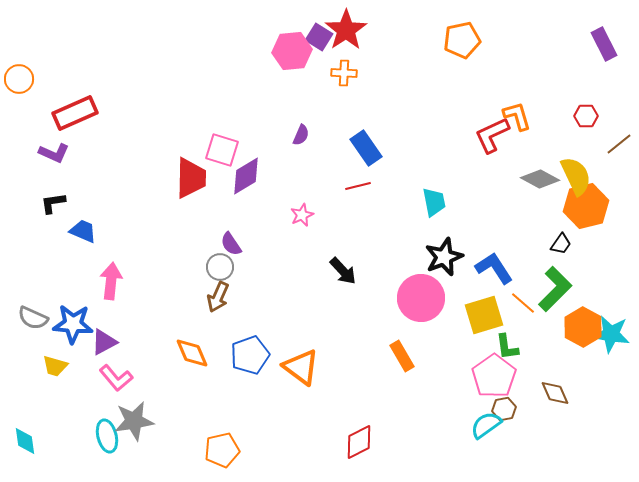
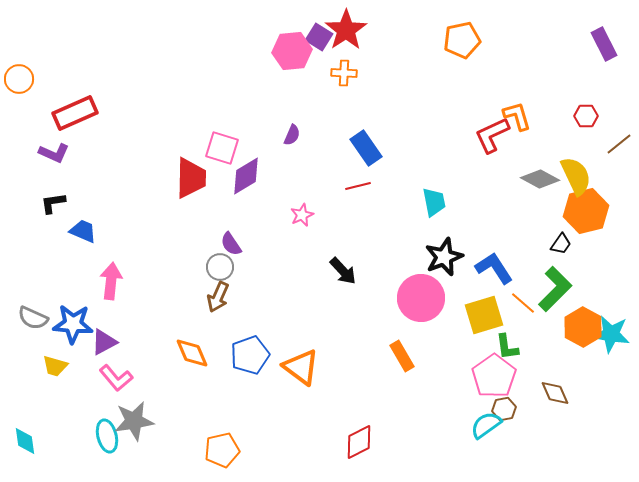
purple semicircle at (301, 135): moved 9 px left
pink square at (222, 150): moved 2 px up
orange hexagon at (586, 206): moved 5 px down
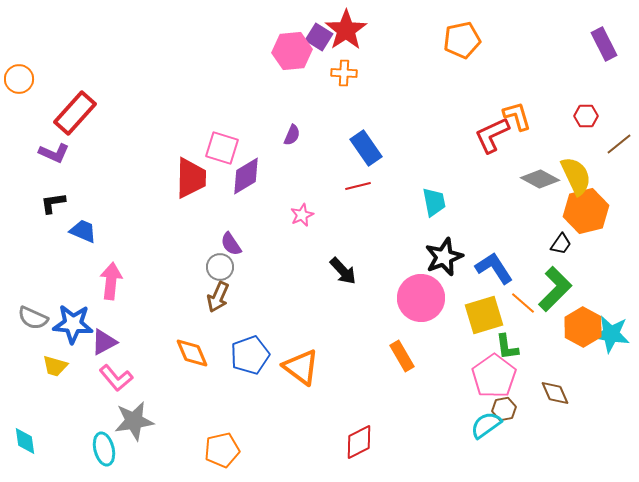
red rectangle at (75, 113): rotated 24 degrees counterclockwise
cyan ellipse at (107, 436): moved 3 px left, 13 px down
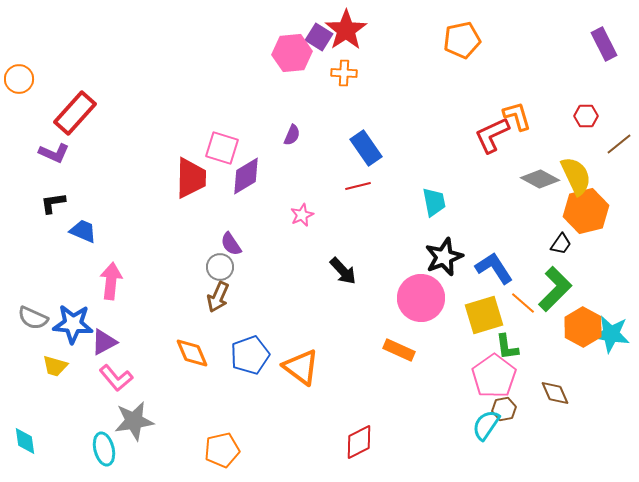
pink hexagon at (292, 51): moved 2 px down
orange rectangle at (402, 356): moved 3 px left, 6 px up; rotated 36 degrees counterclockwise
cyan semicircle at (486, 425): rotated 20 degrees counterclockwise
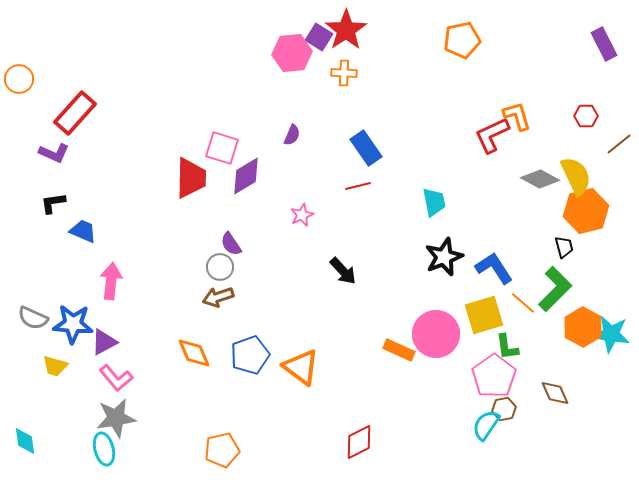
black trapezoid at (561, 244): moved 3 px right, 3 px down; rotated 50 degrees counterclockwise
brown arrow at (218, 297): rotated 48 degrees clockwise
pink circle at (421, 298): moved 15 px right, 36 px down
orange diamond at (192, 353): moved 2 px right
gray star at (134, 421): moved 18 px left, 3 px up
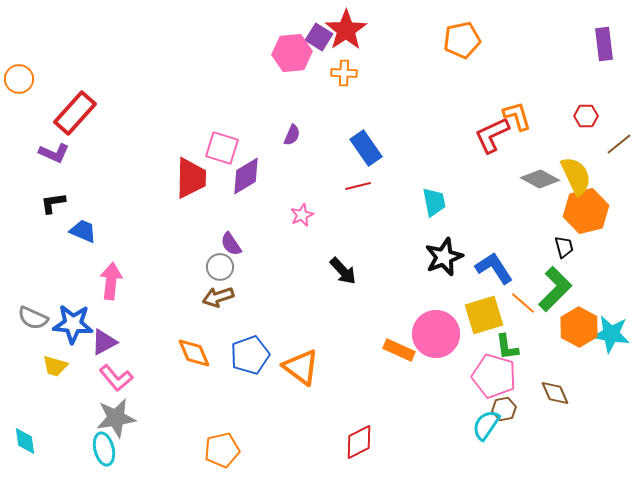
purple rectangle at (604, 44): rotated 20 degrees clockwise
orange hexagon at (583, 327): moved 4 px left
pink pentagon at (494, 376): rotated 21 degrees counterclockwise
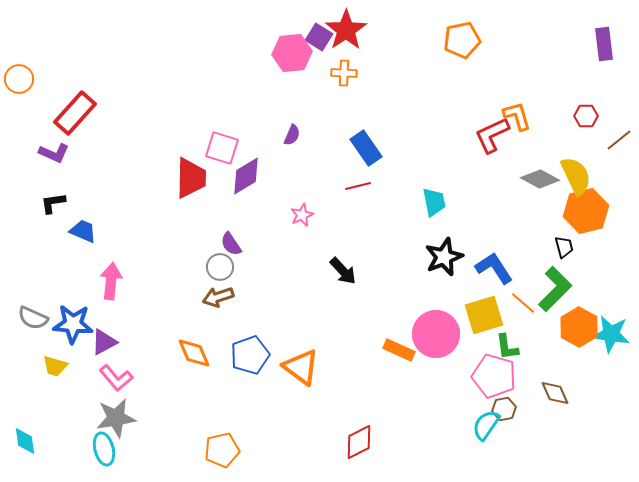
brown line at (619, 144): moved 4 px up
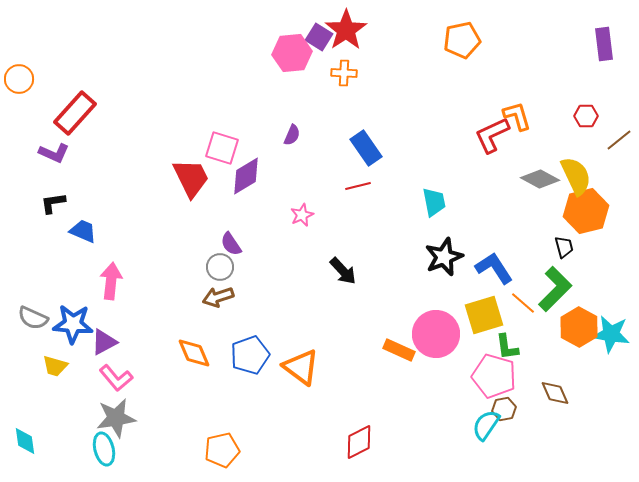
red trapezoid at (191, 178): rotated 27 degrees counterclockwise
